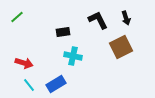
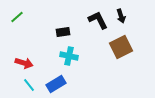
black arrow: moved 5 px left, 2 px up
cyan cross: moved 4 px left
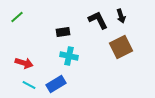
cyan line: rotated 24 degrees counterclockwise
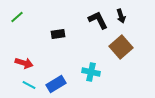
black rectangle: moved 5 px left, 2 px down
brown square: rotated 15 degrees counterclockwise
cyan cross: moved 22 px right, 16 px down
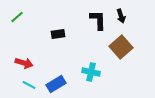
black L-shape: rotated 25 degrees clockwise
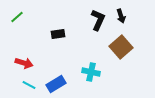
black L-shape: rotated 25 degrees clockwise
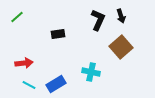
red arrow: rotated 24 degrees counterclockwise
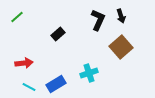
black rectangle: rotated 32 degrees counterclockwise
cyan cross: moved 2 px left, 1 px down; rotated 30 degrees counterclockwise
cyan line: moved 2 px down
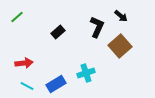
black arrow: rotated 32 degrees counterclockwise
black L-shape: moved 1 px left, 7 px down
black rectangle: moved 2 px up
brown square: moved 1 px left, 1 px up
cyan cross: moved 3 px left
cyan line: moved 2 px left, 1 px up
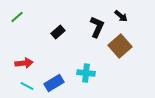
cyan cross: rotated 24 degrees clockwise
blue rectangle: moved 2 px left, 1 px up
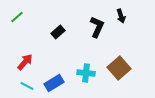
black arrow: rotated 32 degrees clockwise
brown square: moved 1 px left, 22 px down
red arrow: moved 1 px right, 1 px up; rotated 42 degrees counterclockwise
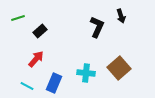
green line: moved 1 px right, 1 px down; rotated 24 degrees clockwise
black rectangle: moved 18 px left, 1 px up
red arrow: moved 11 px right, 3 px up
blue rectangle: rotated 36 degrees counterclockwise
